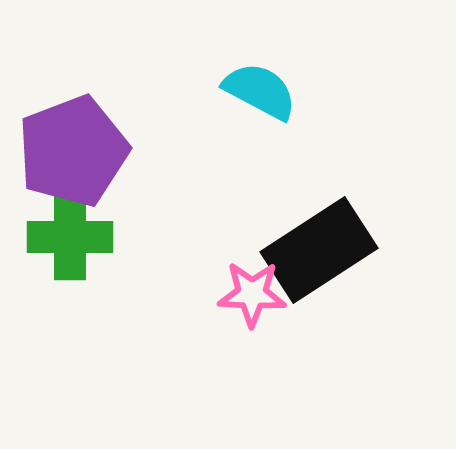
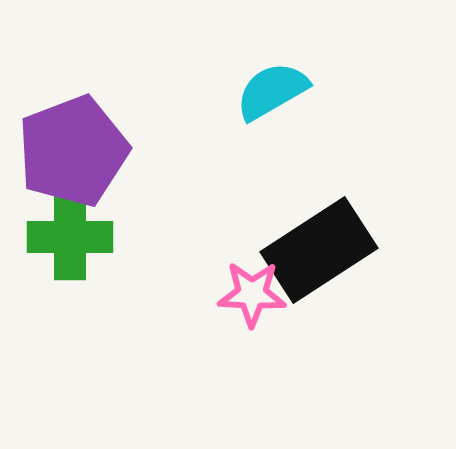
cyan semicircle: moved 12 px right; rotated 58 degrees counterclockwise
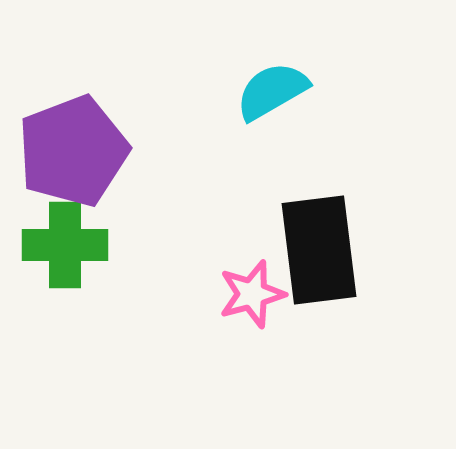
green cross: moved 5 px left, 8 px down
black rectangle: rotated 64 degrees counterclockwise
pink star: rotated 18 degrees counterclockwise
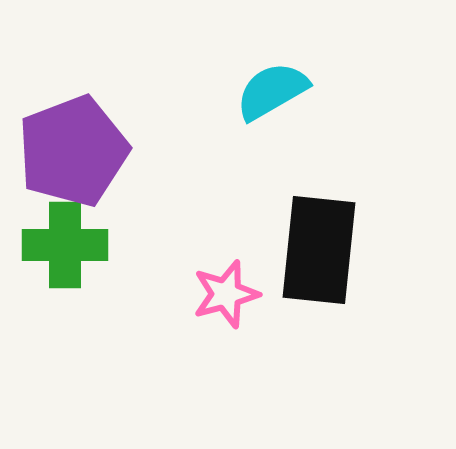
black rectangle: rotated 13 degrees clockwise
pink star: moved 26 px left
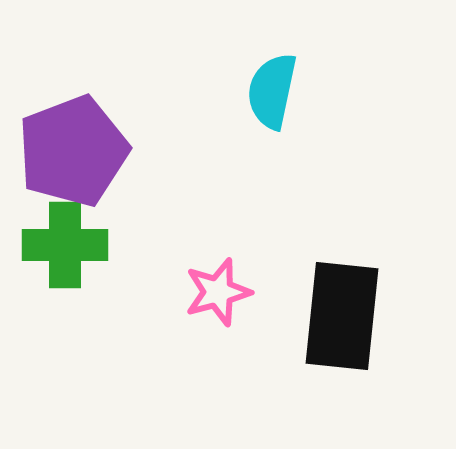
cyan semicircle: rotated 48 degrees counterclockwise
black rectangle: moved 23 px right, 66 px down
pink star: moved 8 px left, 2 px up
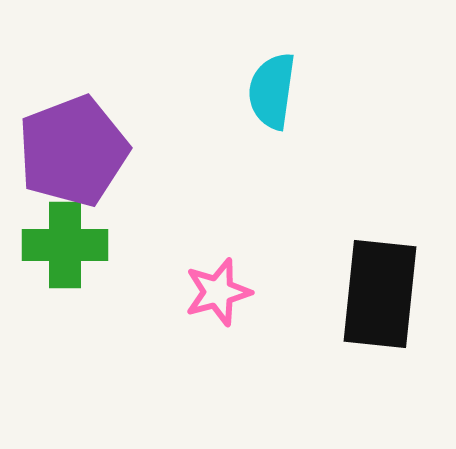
cyan semicircle: rotated 4 degrees counterclockwise
black rectangle: moved 38 px right, 22 px up
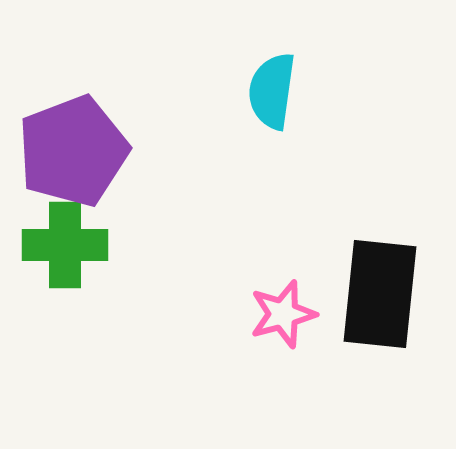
pink star: moved 65 px right, 22 px down
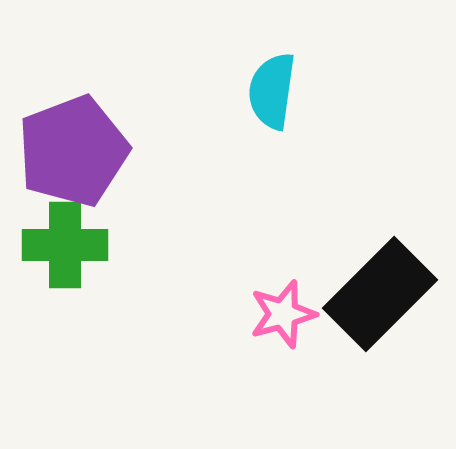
black rectangle: rotated 39 degrees clockwise
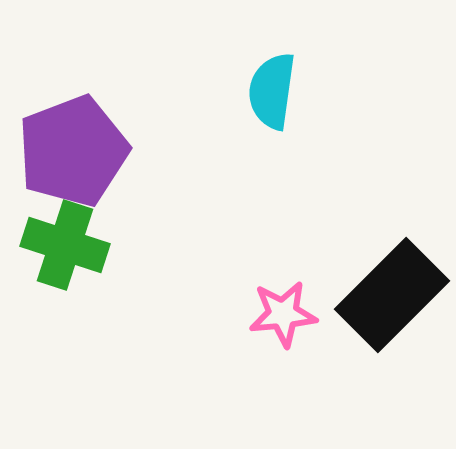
green cross: rotated 18 degrees clockwise
black rectangle: moved 12 px right, 1 px down
pink star: rotated 10 degrees clockwise
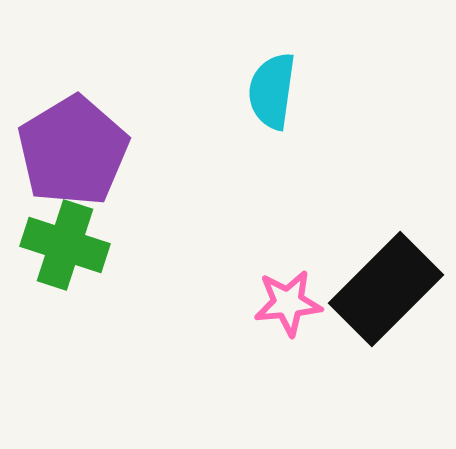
purple pentagon: rotated 10 degrees counterclockwise
black rectangle: moved 6 px left, 6 px up
pink star: moved 5 px right, 11 px up
